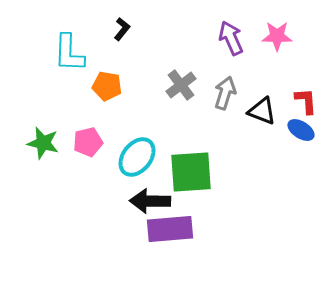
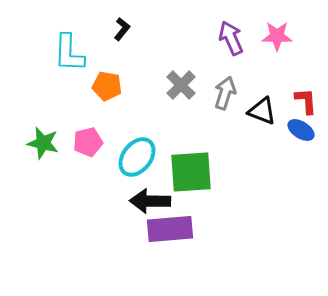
gray cross: rotated 8 degrees counterclockwise
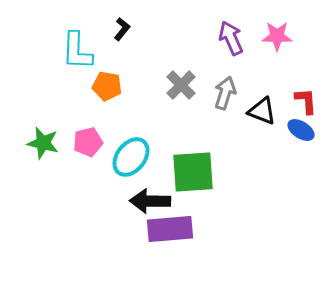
cyan L-shape: moved 8 px right, 2 px up
cyan ellipse: moved 6 px left
green square: moved 2 px right
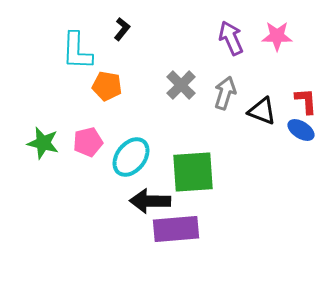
purple rectangle: moved 6 px right
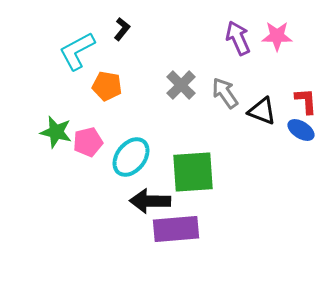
purple arrow: moved 7 px right
cyan L-shape: rotated 60 degrees clockwise
gray arrow: rotated 52 degrees counterclockwise
green star: moved 13 px right, 11 px up
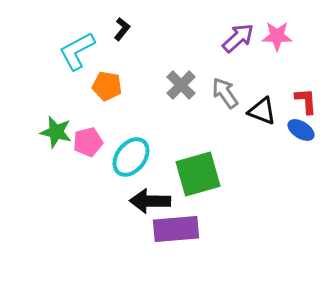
purple arrow: rotated 72 degrees clockwise
green square: moved 5 px right, 2 px down; rotated 12 degrees counterclockwise
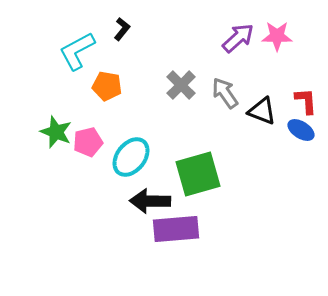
green star: rotated 8 degrees clockwise
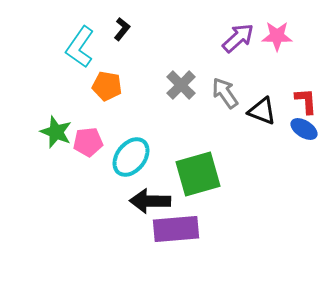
cyan L-shape: moved 3 px right, 4 px up; rotated 27 degrees counterclockwise
blue ellipse: moved 3 px right, 1 px up
pink pentagon: rotated 8 degrees clockwise
